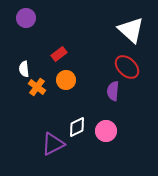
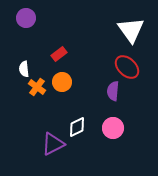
white triangle: rotated 12 degrees clockwise
orange circle: moved 4 px left, 2 px down
pink circle: moved 7 px right, 3 px up
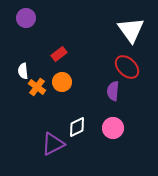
white semicircle: moved 1 px left, 2 px down
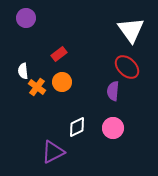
purple triangle: moved 8 px down
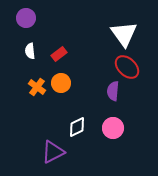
white triangle: moved 7 px left, 4 px down
white semicircle: moved 7 px right, 20 px up
orange circle: moved 1 px left, 1 px down
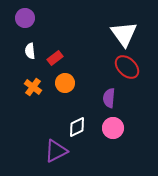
purple circle: moved 1 px left
red rectangle: moved 4 px left, 4 px down
orange circle: moved 4 px right
orange cross: moved 4 px left
purple semicircle: moved 4 px left, 7 px down
purple triangle: moved 3 px right, 1 px up
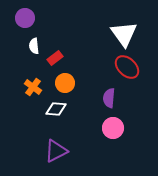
white semicircle: moved 4 px right, 5 px up
white diamond: moved 21 px left, 18 px up; rotated 30 degrees clockwise
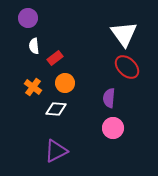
purple circle: moved 3 px right
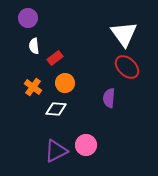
pink circle: moved 27 px left, 17 px down
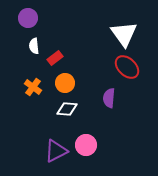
white diamond: moved 11 px right
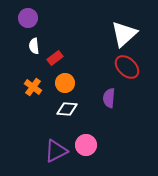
white triangle: rotated 24 degrees clockwise
